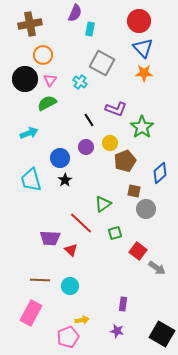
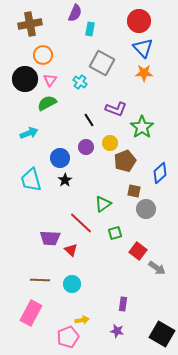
cyan circle: moved 2 px right, 2 px up
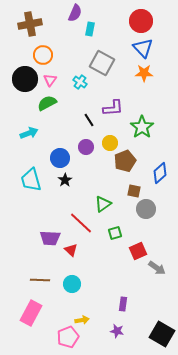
red circle: moved 2 px right
purple L-shape: moved 3 px left, 1 px up; rotated 25 degrees counterclockwise
red square: rotated 30 degrees clockwise
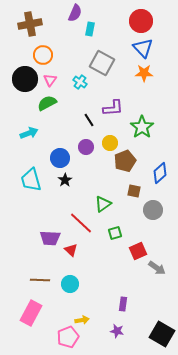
gray circle: moved 7 px right, 1 px down
cyan circle: moved 2 px left
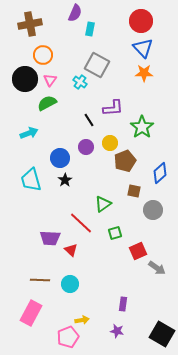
gray square: moved 5 px left, 2 px down
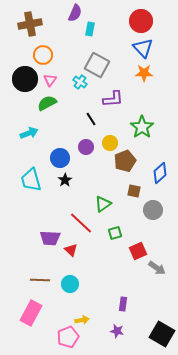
purple L-shape: moved 9 px up
black line: moved 2 px right, 1 px up
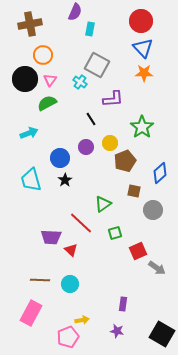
purple semicircle: moved 1 px up
purple trapezoid: moved 1 px right, 1 px up
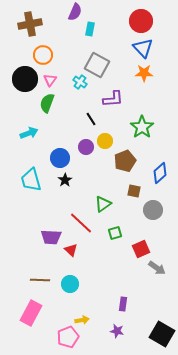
green semicircle: rotated 42 degrees counterclockwise
yellow circle: moved 5 px left, 2 px up
red square: moved 3 px right, 2 px up
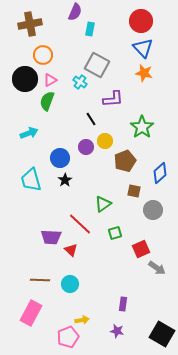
orange star: rotated 12 degrees clockwise
pink triangle: rotated 24 degrees clockwise
green semicircle: moved 2 px up
red line: moved 1 px left, 1 px down
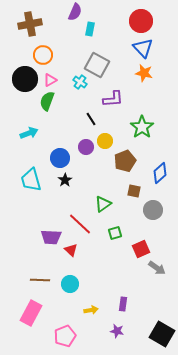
yellow arrow: moved 9 px right, 10 px up
pink pentagon: moved 3 px left, 1 px up
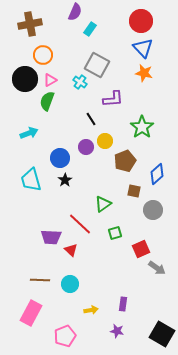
cyan rectangle: rotated 24 degrees clockwise
blue diamond: moved 3 px left, 1 px down
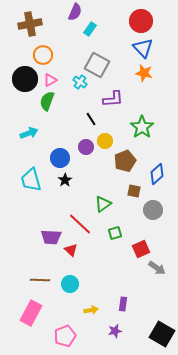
purple star: moved 2 px left; rotated 24 degrees counterclockwise
